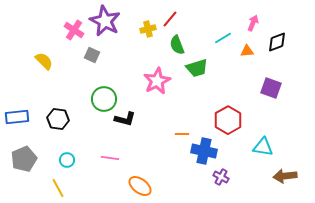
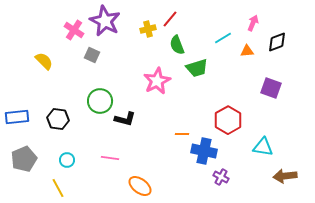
green circle: moved 4 px left, 2 px down
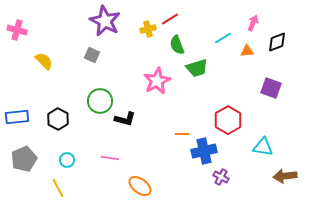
red line: rotated 18 degrees clockwise
pink cross: moved 57 px left; rotated 18 degrees counterclockwise
black hexagon: rotated 20 degrees clockwise
blue cross: rotated 25 degrees counterclockwise
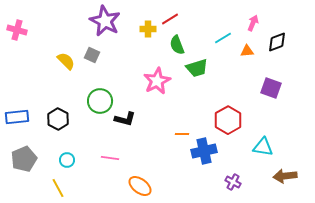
yellow cross: rotated 14 degrees clockwise
yellow semicircle: moved 22 px right
purple cross: moved 12 px right, 5 px down
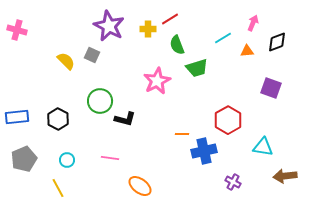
purple star: moved 4 px right, 5 px down
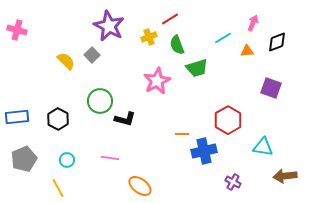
yellow cross: moved 1 px right, 8 px down; rotated 21 degrees counterclockwise
gray square: rotated 21 degrees clockwise
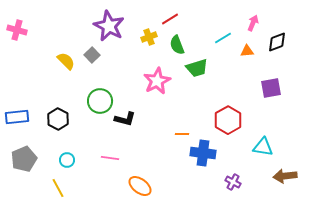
purple square: rotated 30 degrees counterclockwise
blue cross: moved 1 px left, 2 px down; rotated 20 degrees clockwise
